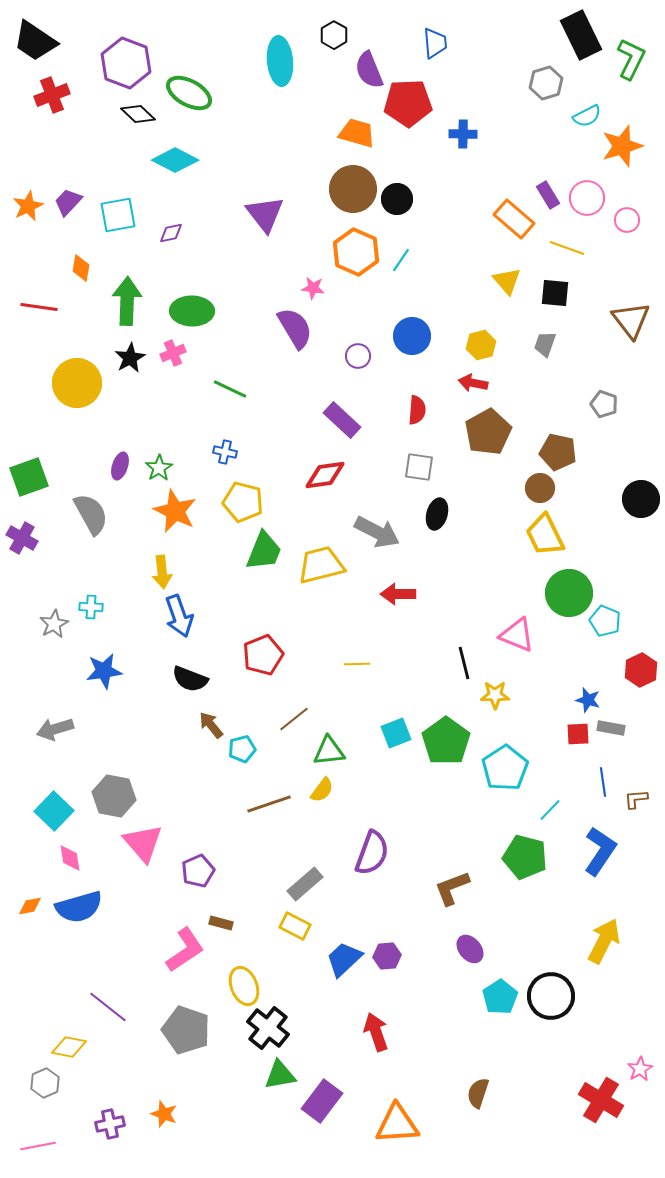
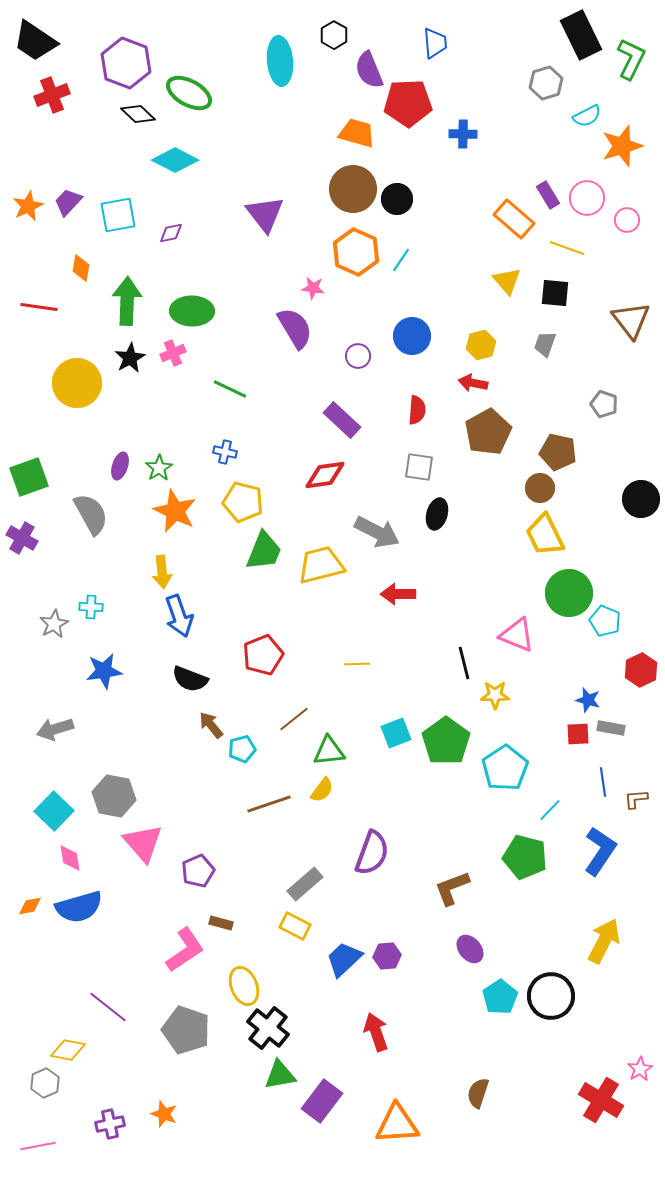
yellow diamond at (69, 1047): moved 1 px left, 3 px down
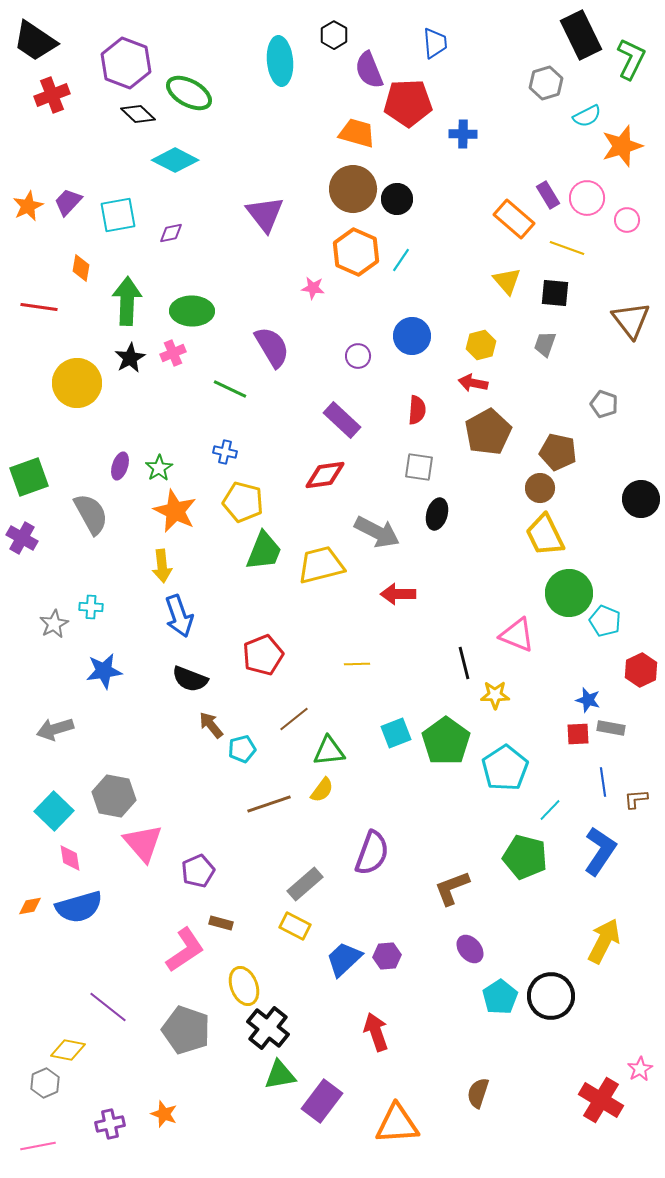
purple semicircle at (295, 328): moved 23 px left, 19 px down
yellow arrow at (162, 572): moved 6 px up
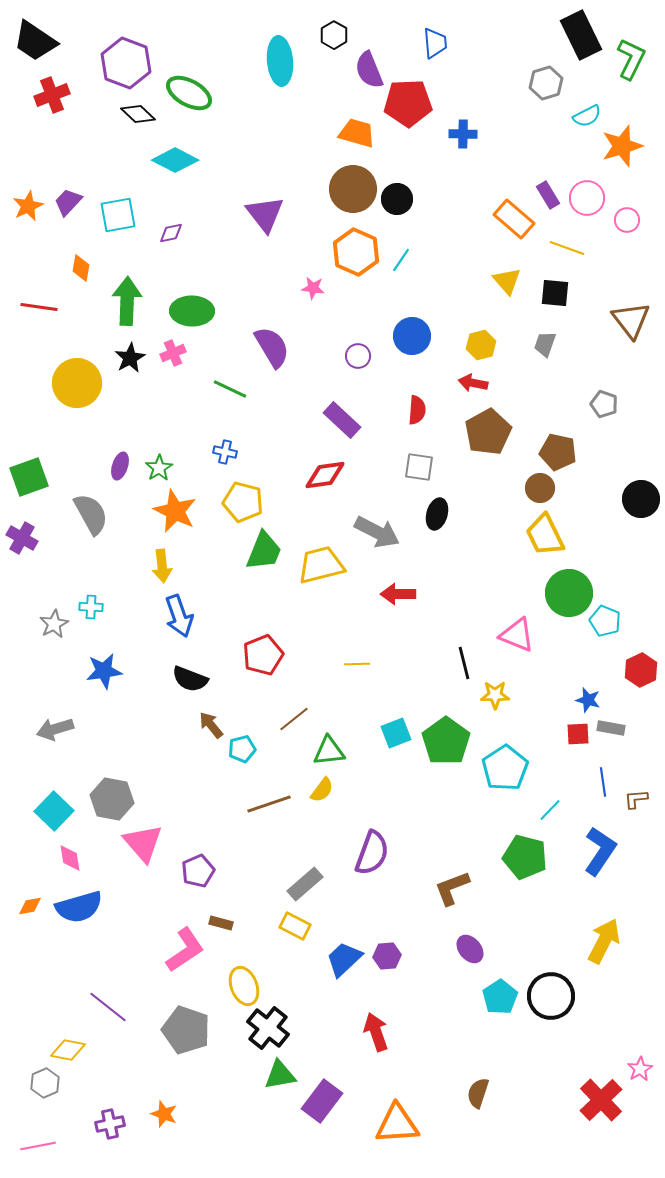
gray hexagon at (114, 796): moved 2 px left, 3 px down
red cross at (601, 1100): rotated 15 degrees clockwise
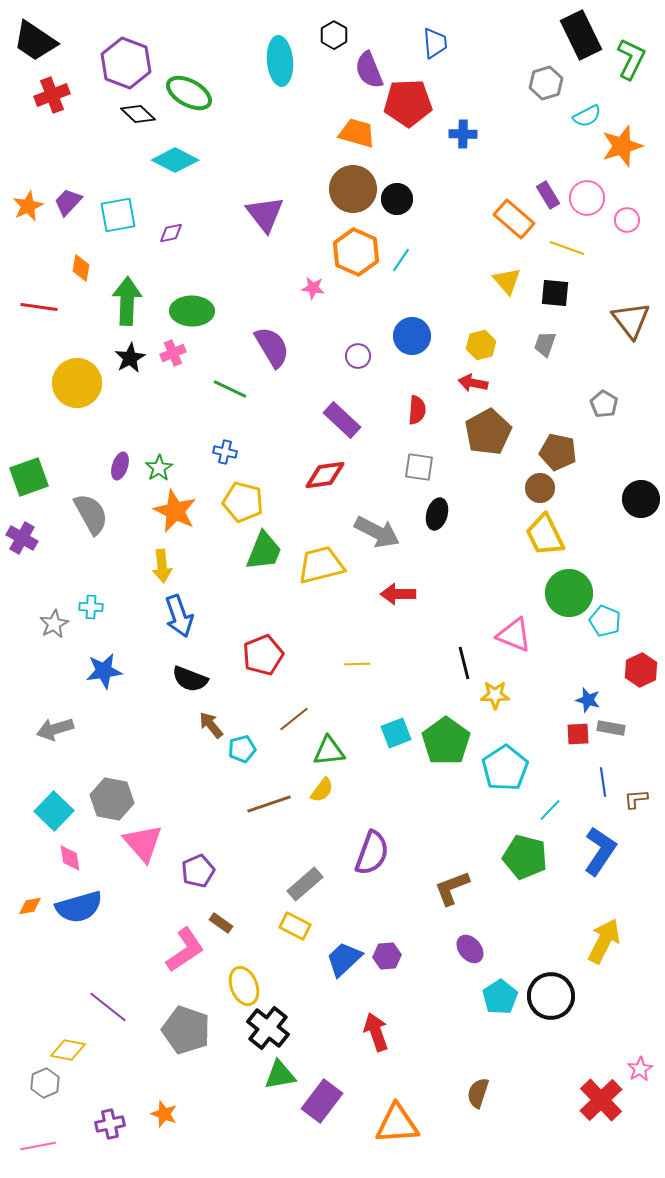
gray pentagon at (604, 404): rotated 12 degrees clockwise
pink triangle at (517, 635): moved 3 px left
brown rectangle at (221, 923): rotated 20 degrees clockwise
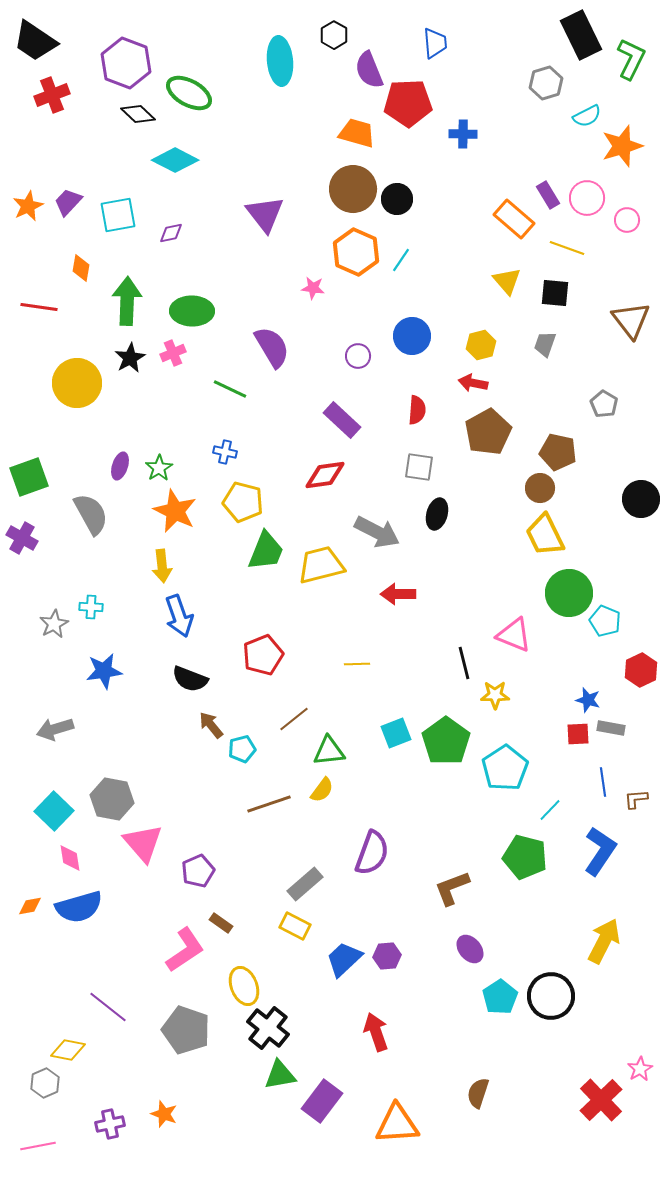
green trapezoid at (264, 551): moved 2 px right
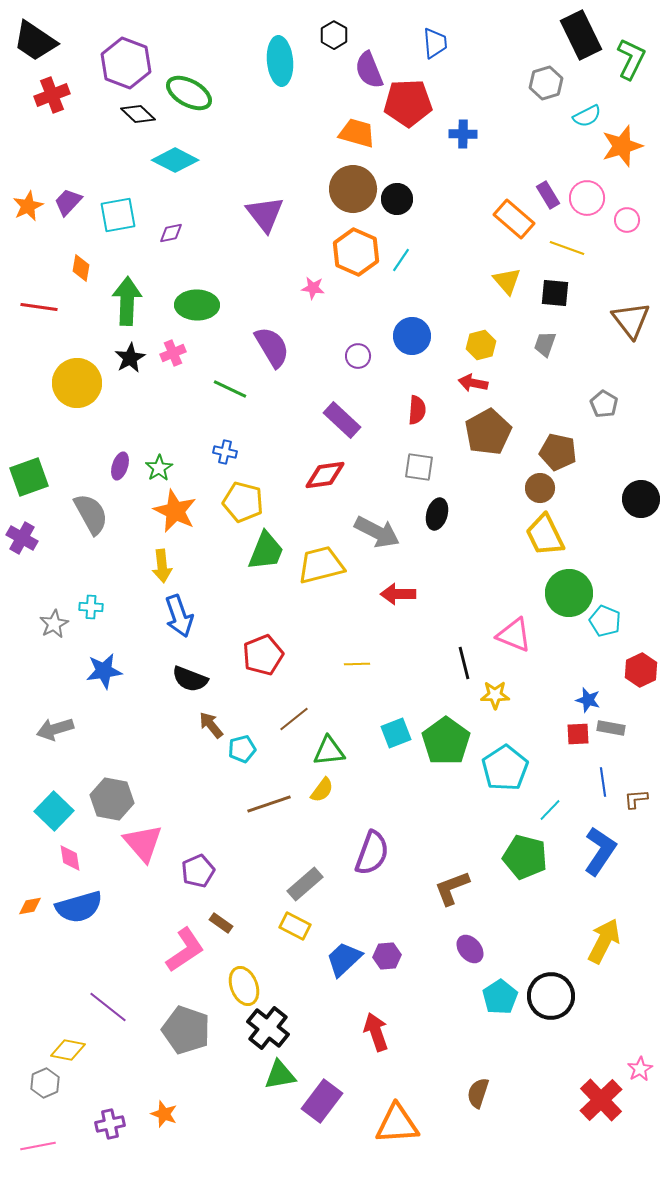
green ellipse at (192, 311): moved 5 px right, 6 px up
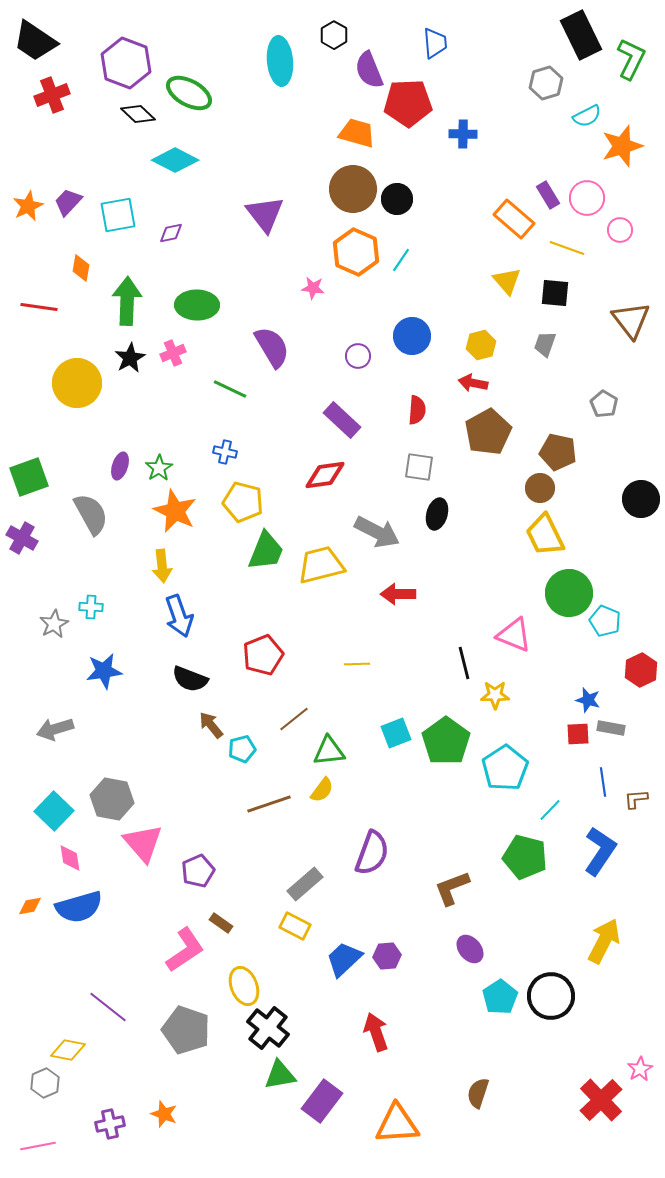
pink circle at (627, 220): moved 7 px left, 10 px down
